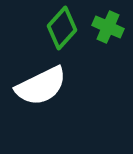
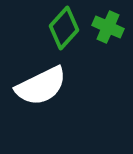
green diamond: moved 2 px right
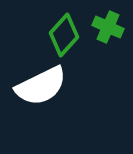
green diamond: moved 7 px down
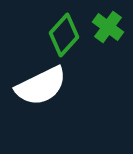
green cross: rotated 12 degrees clockwise
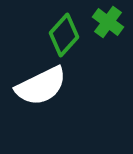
green cross: moved 5 px up
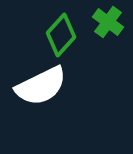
green diamond: moved 3 px left
